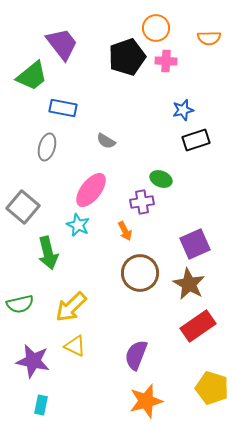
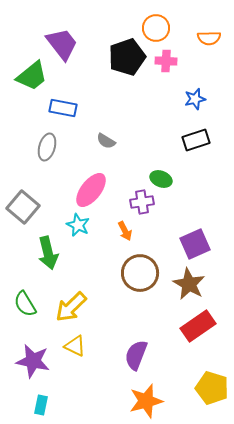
blue star: moved 12 px right, 11 px up
green semicircle: moved 5 px right; rotated 72 degrees clockwise
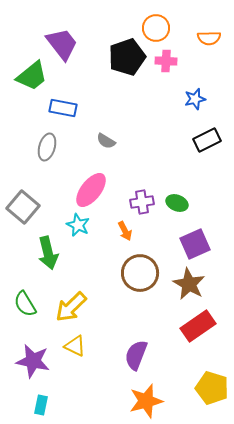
black rectangle: moved 11 px right; rotated 8 degrees counterclockwise
green ellipse: moved 16 px right, 24 px down
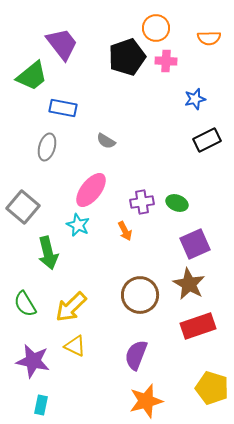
brown circle: moved 22 px down
red rectangle: rotated 16 degrees clockwise
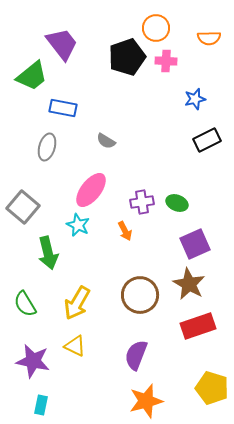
yellow arrow: moved 6 px right, 4 px up; rotated 16 degrees counterclockwise
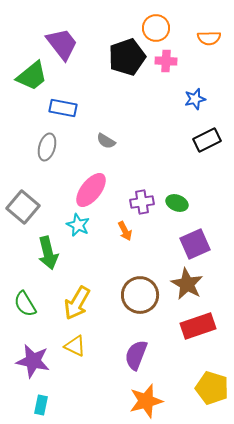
brown star: moved 2 px left
